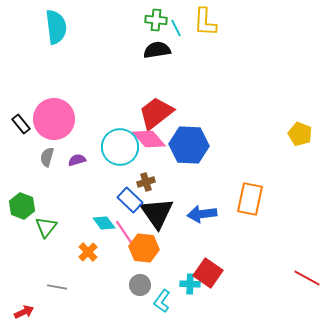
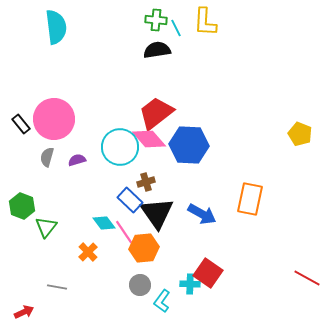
blue arrow: rotated 144 degrees counterclockwise
orange hexagon: rotated 12 degrees counterclockwise
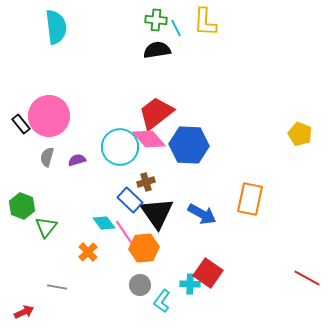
pink circle: moved 5 px left, 3 px up
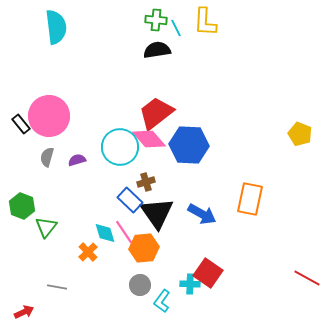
cyan diamond: moved 1 px right, 10 px down; rotated 20 degrees clockwise
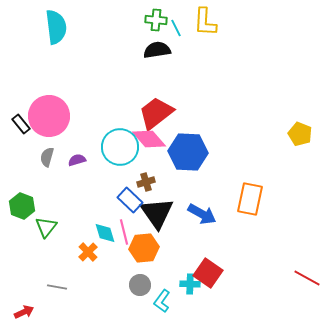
blue hexagon: moved 1 px left, 7 px down
pink line: rotated 20 degrees clockwise
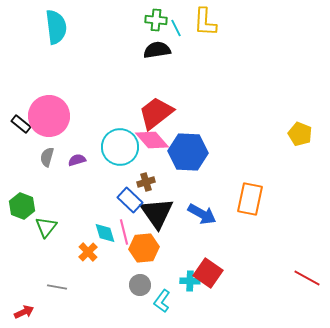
black rectangle: rotated 12 degrees counterclockwise
pink diamond: moved 3 px right, 1 px down
cyan cross: moved 3 px up
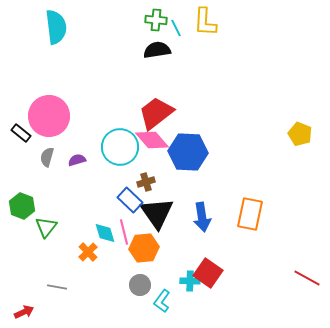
black rectangle: moved 9 px down
orange rectangle: moved 15 px down
blue arrow: moved 3 px down; rotated 52 degrees clockwise
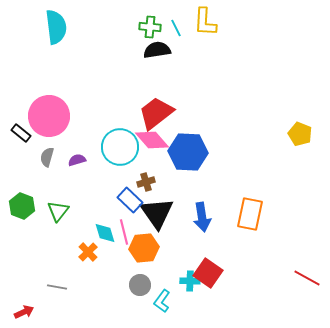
green cross: moved 6 px left, 7 px down
green triangle: moved 12 px right, 16 px up
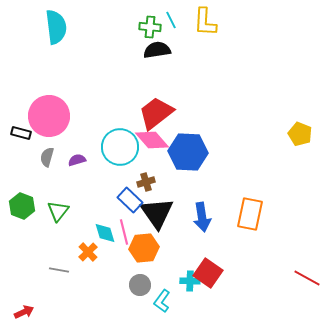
cyan line: moved 5 px left, 8 px up
black rectangle: rotated 24 degrees counterclockwise
gray line: moved 2 px right, 17 px up
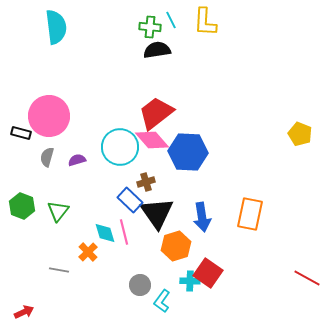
orange hexagon: moved 32 px right, 2 px up; rotated 12 degrees counterclockwise
